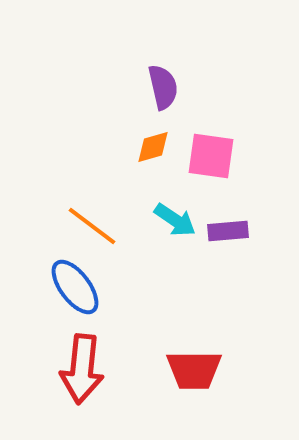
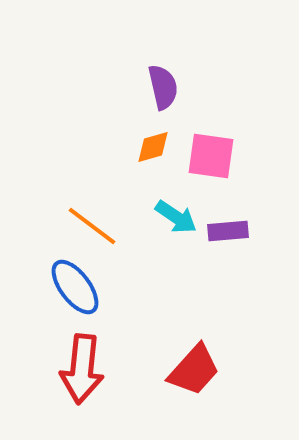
cyan arrow: moved 1 px right, 3 px up
red trapezoid: rotated 48 degrees counterclockwise
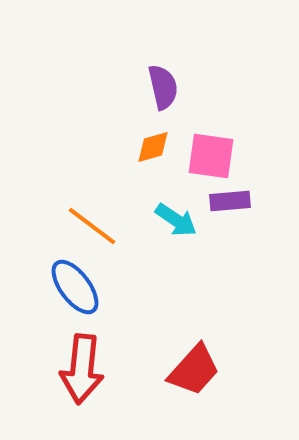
cyan arrow: moved 3 px down
purple rectangle: moved 2 px right, 30 px up
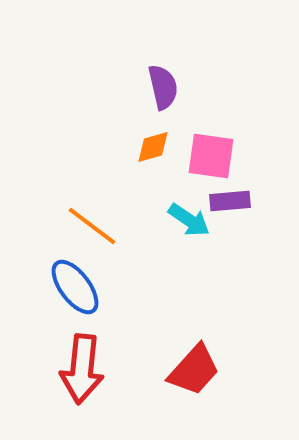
cyan arrow: moved 13 px right
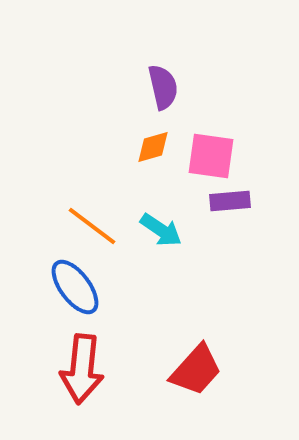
cyan arrow: moved 28 px left, 10 px down
red trapezoid: moved 2 px right
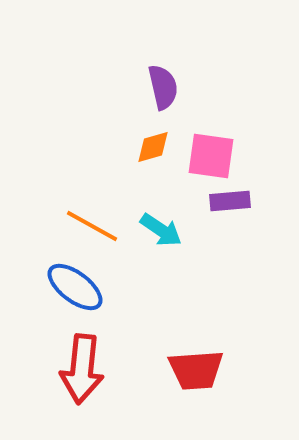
orange line: rotated 8 degrees counterclockwise
blue ellipse: rotated 16 degrees counterclockwise
red trapezoid: rotated 44 degrees clockwise
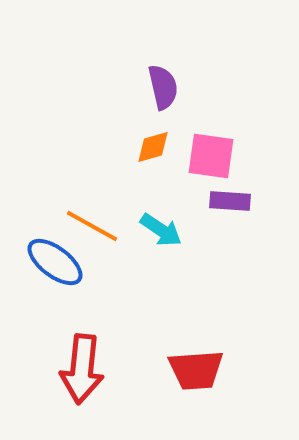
purple rectangle: rotated 9 degrees clockwise
blue ellipse: moved 20 px left, 25 px up
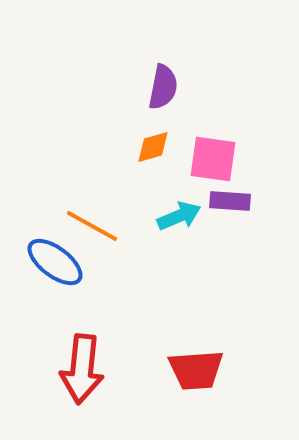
purple semicircle: rotated 24 degrees clockwise
pink square: moved 2 px right, 3 px down
cyan arrow: moved 18 px right, 14 px up; rotated 57 degrees counterclockwise
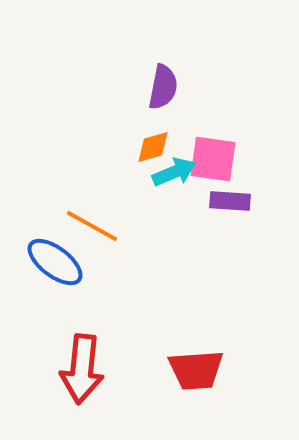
cyan arrow: moved 5 px left, 44 px up
